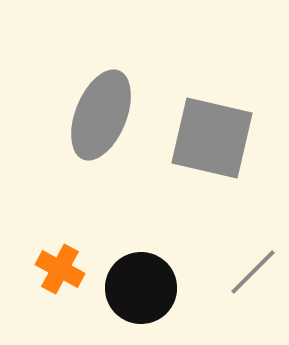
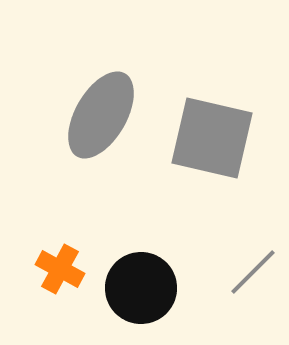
gray ellipse: rotated 8 degrees clockwise
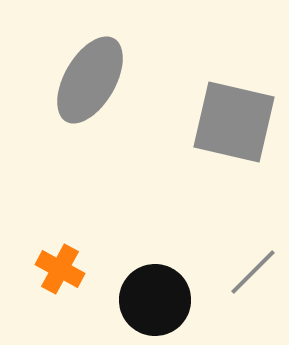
gray ellipse: moved 11 px left, 35 px up
gray square: moved 22 px right, 16 px up
black circle: moved 14 px right, 12 px down
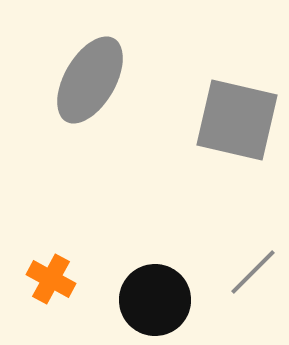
gray square: moved 3 px right, 2 px up
orange cross: moved 9 px left, 10 px down
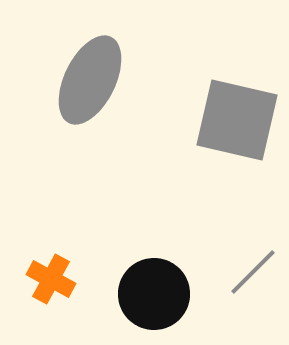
gray ellipse: rotated 4 degrees counterclockwise
black circle: moved 1 px left, 6 px up
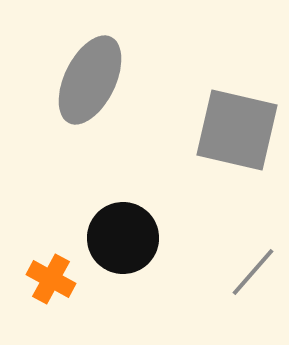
gray square: moved 10 px down
gray line: rotated 4 degrees counterclockwise
black circle: moved 31 px left, 56 px up
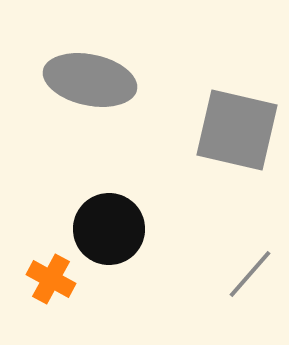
gray ellipse: rotated 76 degrees clockwise
black circle: moved 14 px left, 9 px up
gray line: moved 3 px left, 2 px down
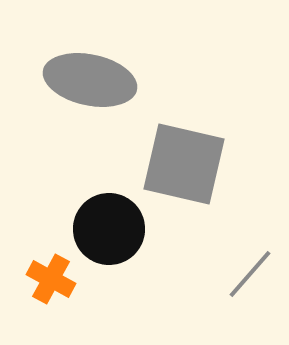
gray square: moved 53 px left, 34 px down
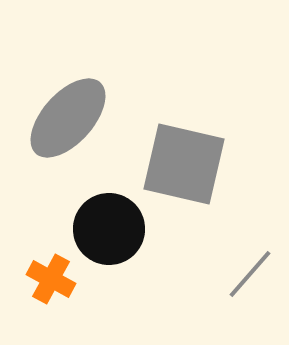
gray ellipse: moved 22 px left, 38 px down; rotated 60 degrees counterclockwise
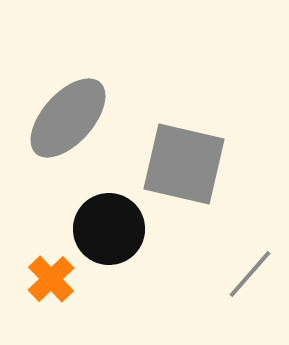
orange cross: rotated 18 degrees clockwise
